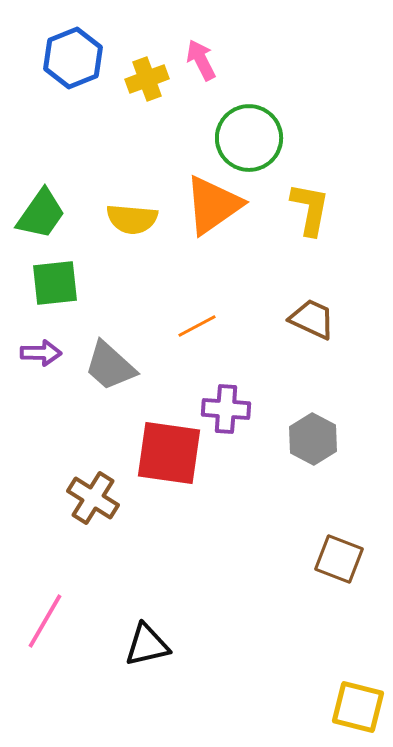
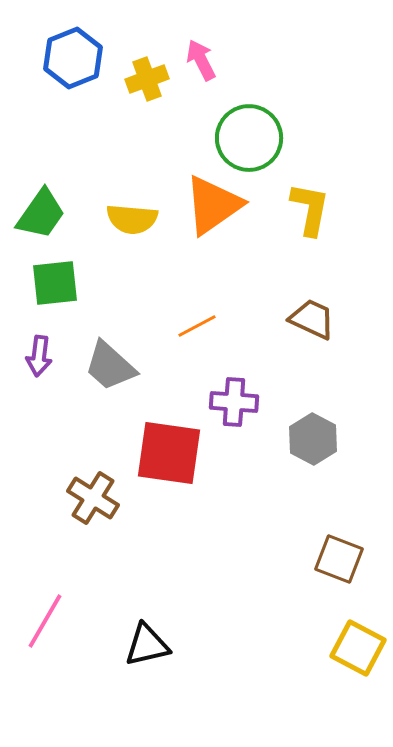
purple arrow: moved 2 px left, 3 px down; rotated 96 degrees clockwise
purple cross: moved 8 px right, 7 px up
yellow square: moved 59 px up; rotated 14 degrees clockwise
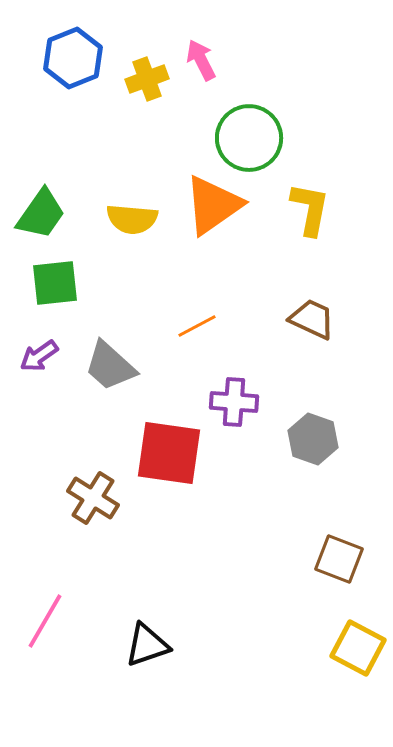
purple arrow: rotated 48 degrees clockwise
gray hexagon: rotated 9 degrees counterclockwise
black triangle: rotated 6 degrees counterclockwise
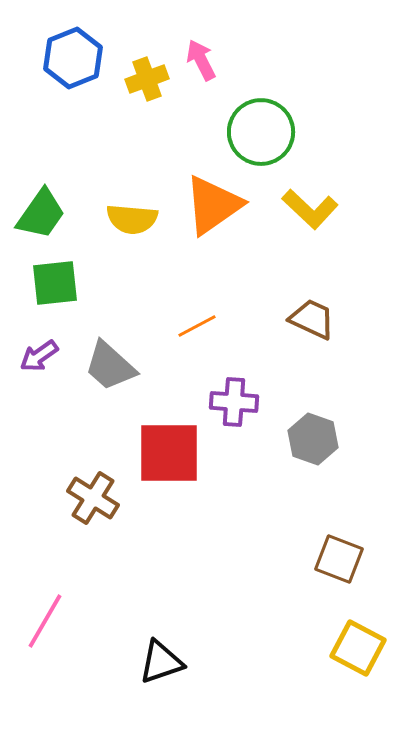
green circle: moved 12 px right, 6 px up
yellow L-shape: rotated 122 degrees clockwise
red square: rotated 8 degrees counterclockwise
black triangle: moved 14 px right, 17 px down
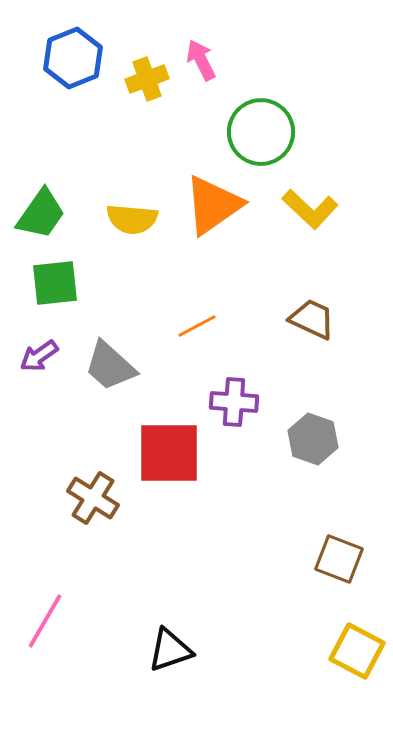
yellow square: moved 1 px left, 3 px down
black triangle: moved 9 px right, 12 px up
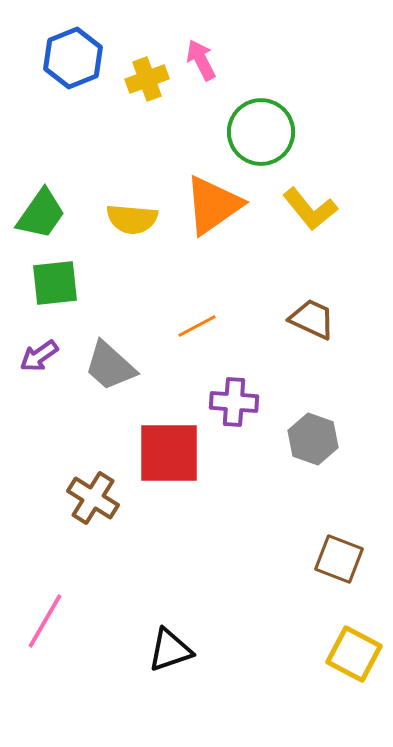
yellow L-shape: rotated 8 degrees clockwise
yellow square: moved 3 px left, 3 px down
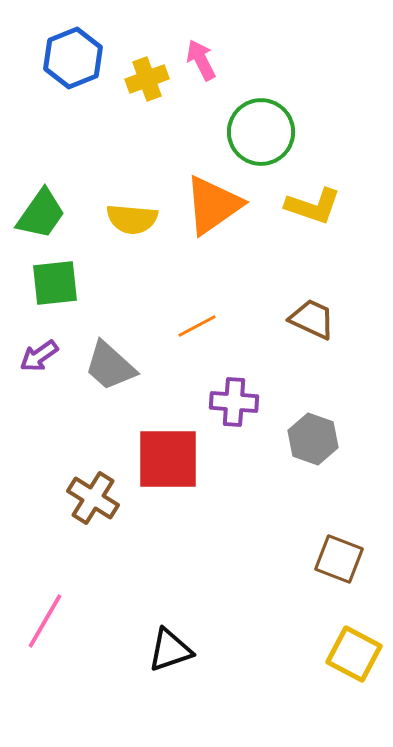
yellow L-shape: moved 3 px right, 3 px up; rotated 32 degrees counterclockwise
red square: moved 1 px left, 6 px down
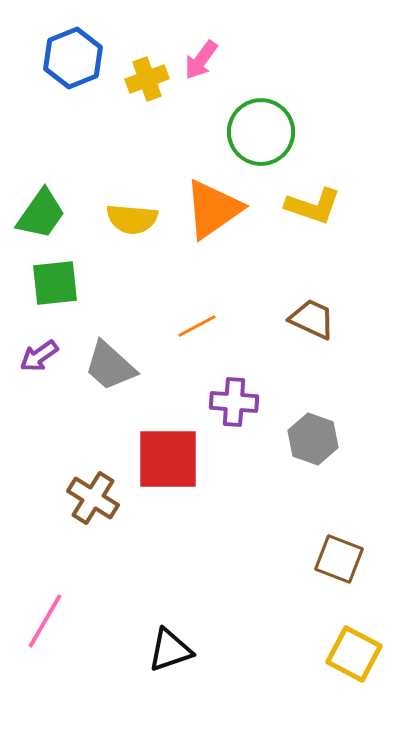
pink arrow: rotated 117 degrees counterclockwise
orange triangle: moved 4 px down
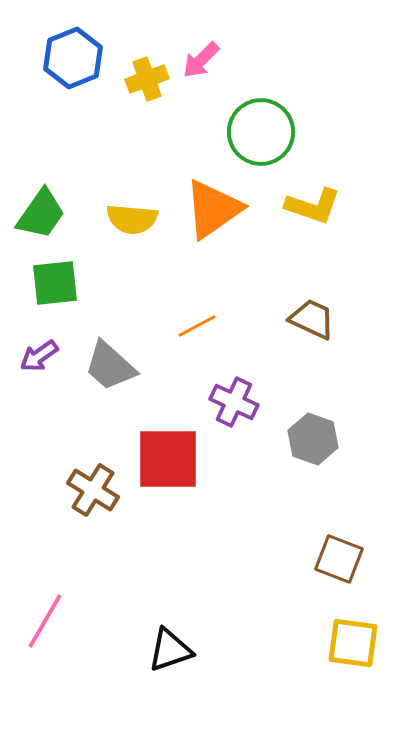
pink arrow: rotated 9 degrees clockwise
purple cross: rotated 21 degrees clockwise
brown cross: moved 8 px up
yellow square: moved 1 px left, 11 px up; rotated 20 degrees counterclockwise
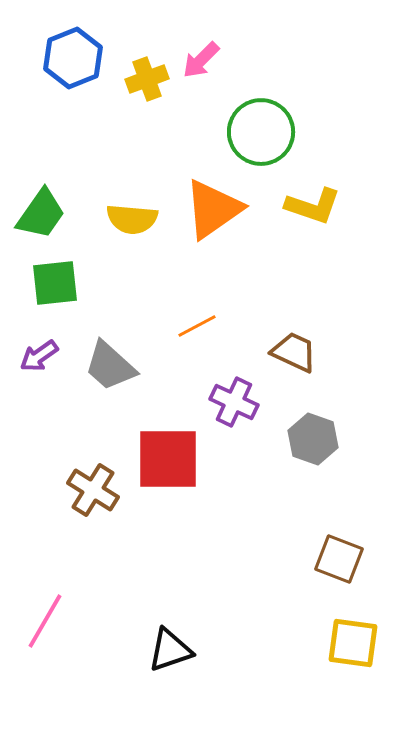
brown trapezoid: moved 18 px left, 33 px down
